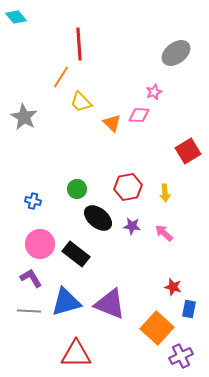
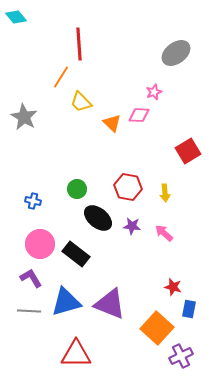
red hexagon: rotated 20 degrees clockwise
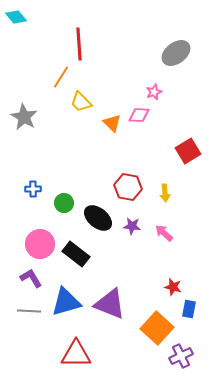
green circle: moved 13 px left, 14 px down
blue cross: moved 12 px up; rotated 14 degrees counterclockwise
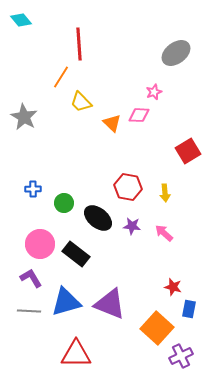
cyan diamond: moved 5 px right, 3 px down
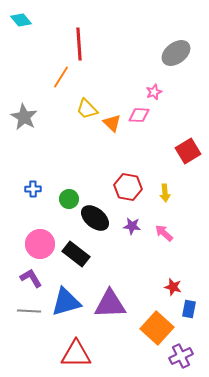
yellow trapezoid: moved 6 px right, 7 px down
green circle: moved 5 px right, 4 px up
black ellipse: moved 3 px left
purple triangle: rotated 24 degrees counterclockwise
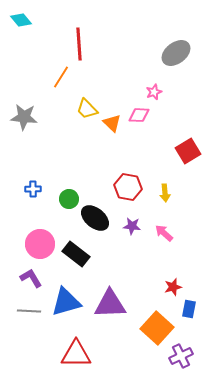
gray star: rotated 24 degrees counterclockwise
red star: rotated 30 degrees counterclockwise
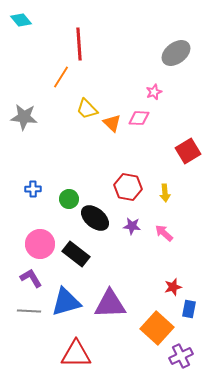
pink diamond: moved 3 px down
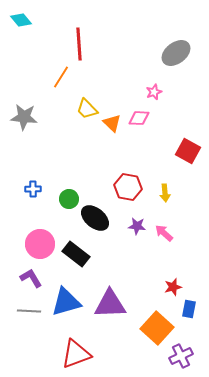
red square: rotated 30 degrees counterclockwise
purple star: moved 5 px right
red triangle: rotated 20 degrees counterclockwise
